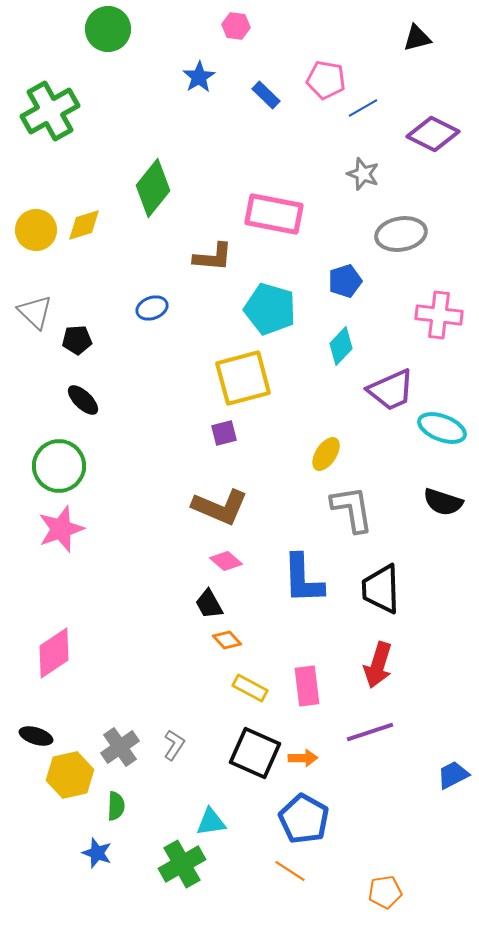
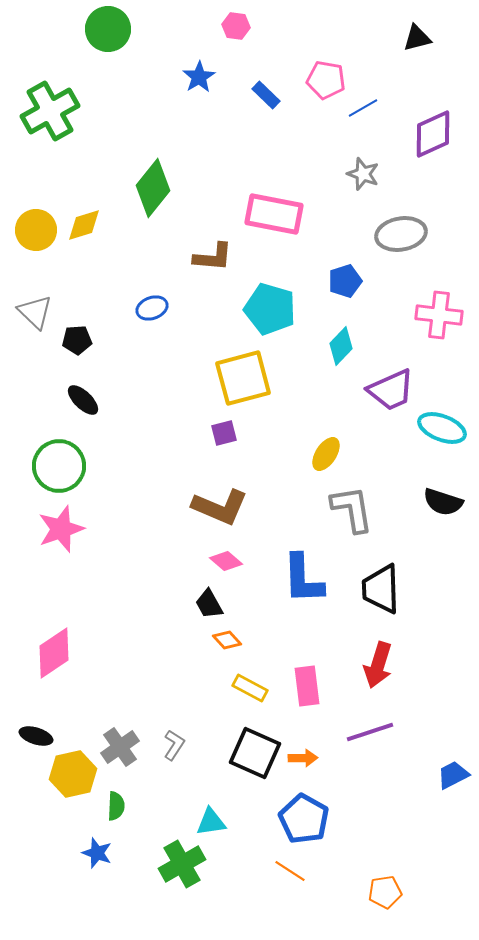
purple diamond at (433, 134): rotated 51 degrees counterclockwise
yellow hexagon at (70, 775): moved 3 px right, 1 px up
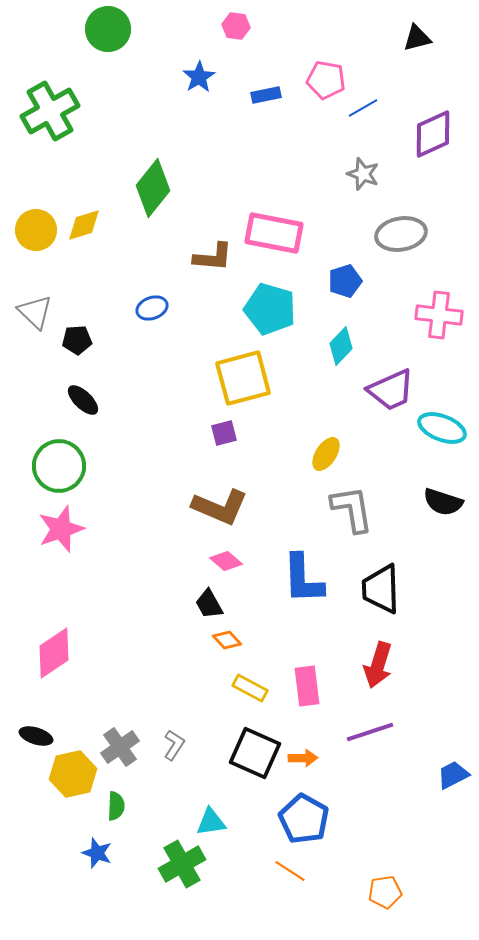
blue rectangle at (266, 95): rotated 56 degrees counterclockwise
pink rectangle at (274, 214): moved 19 px down
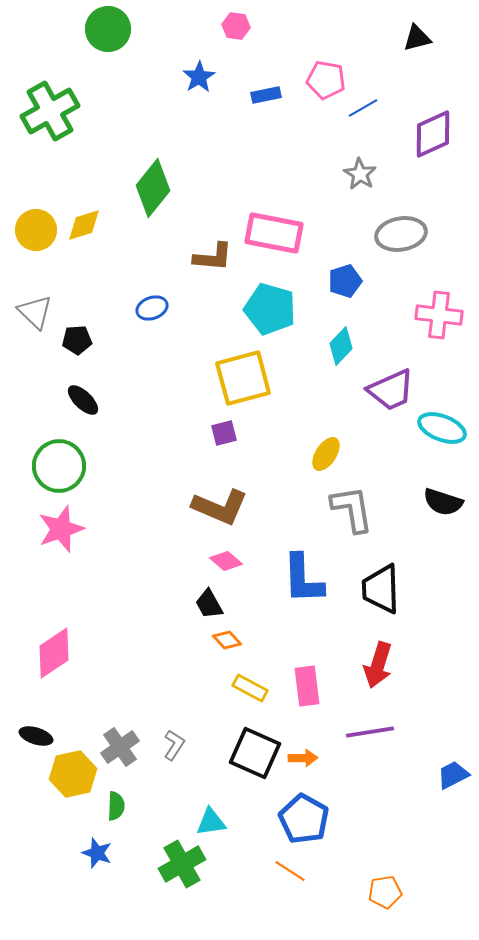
gray star at (363, 174): moved 3 px left; rotated 12 degrees clockwise
purple line at (370, 732): rotated 9 degrees clockwise
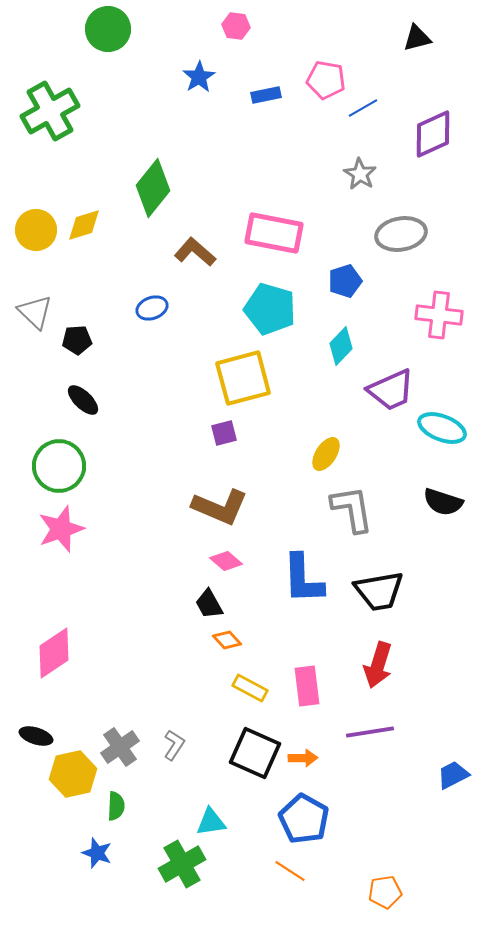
brown L-shape at (213, 257): moved 18 px left, 5 px up; rotated 144 degrees counterclockwise
black trapezoid at (381, 589): moved 2 px left, 2 px down; rotated 98 degrees counterclockwise
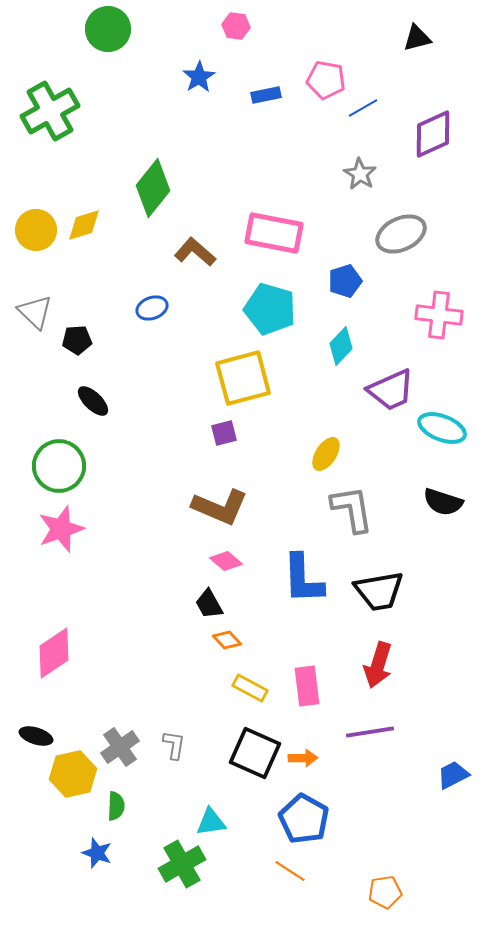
gray ellipse at (401, 234): rotated 15 degrees counterclockwise
black ellipse at (83, 400): moved 10 px right, 1 px down
gray L-shape at (174, 745): rotated 24 degrees counterclockwise
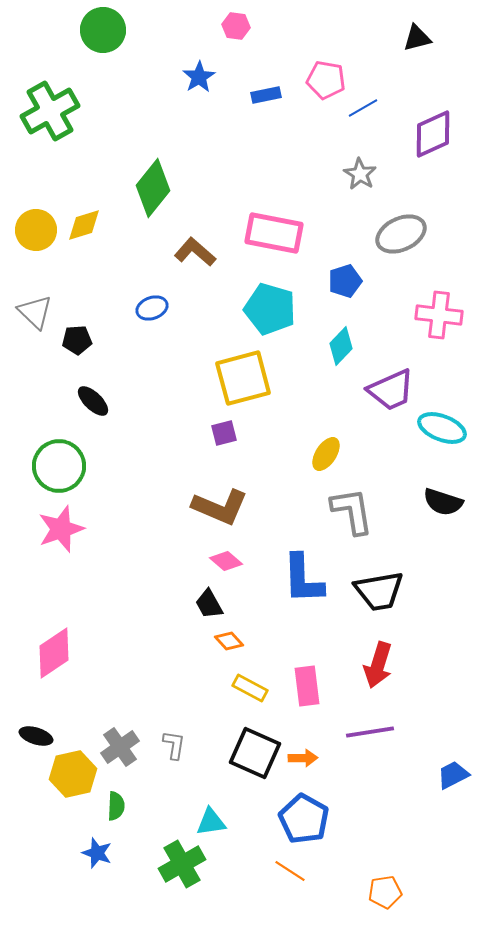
green circle at (108, 29): moved 5 px left, 1 px down
gray L-shape at (352, 509): moved 2 px down
orange diamond at (227, 640): moved 2 px right, 1 px down
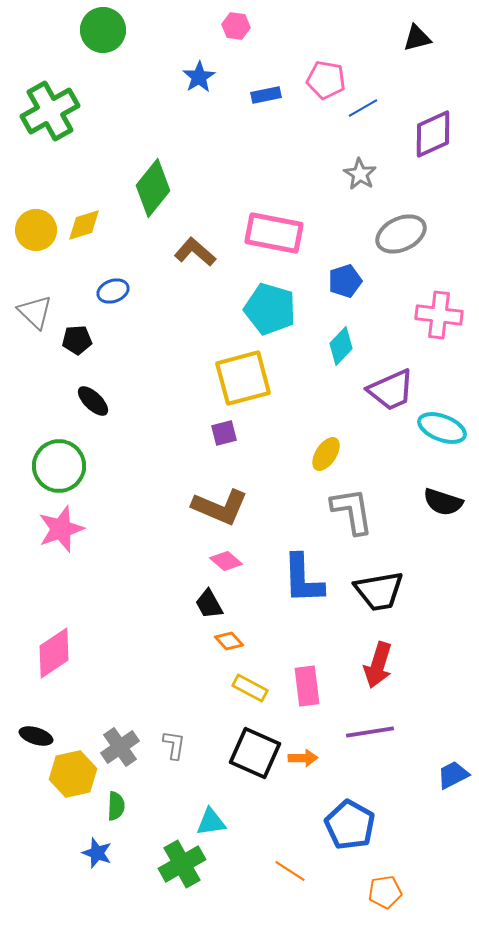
blue ellipse at (152, 308): moved 39 px left, 17 px up
blue pentagon at (304, 819): moved 46 px right, 6 px down
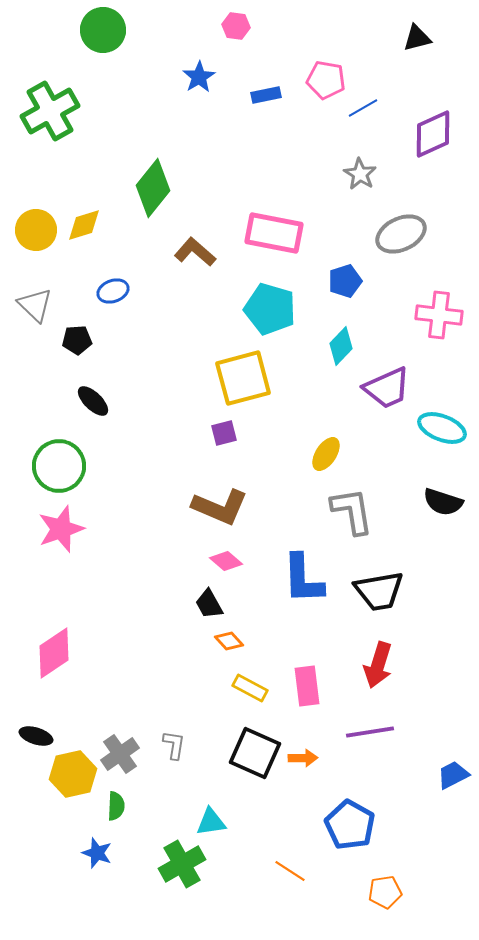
gray triangle at (35, 312): moved 7 px up
purple trapezoid at (391, 390): moved 4 px left, 2 px up
gray cross at (120, 747): moved 7 px down
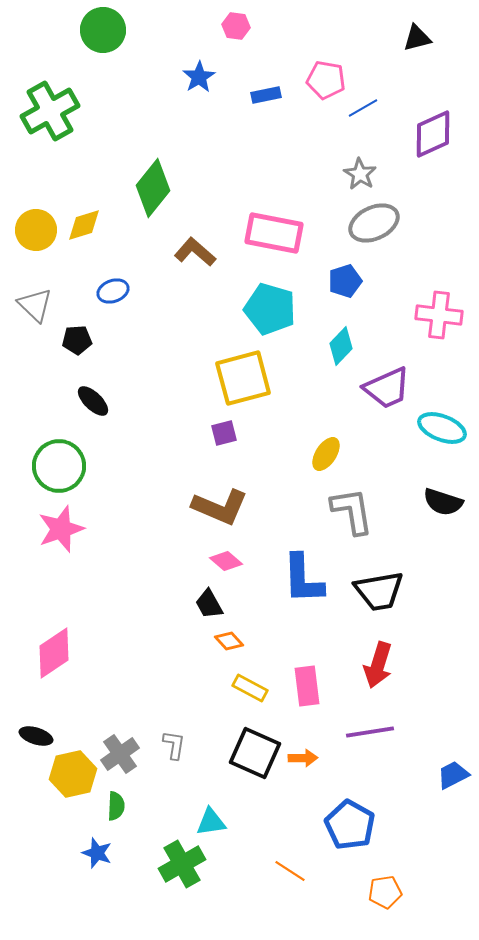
gray ellipse at (401, 234): moved 27 px left, 11 px up
